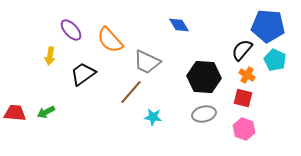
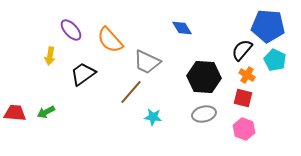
blue diamond: moved 3 px right, 3 px down
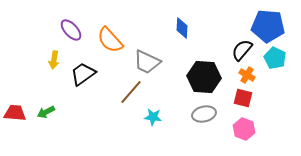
blue diamond: rotated 35 degrees clockwise
yellow arrow: moved 4 px right, 4 px down
cyan pentagon: moved 2 px up
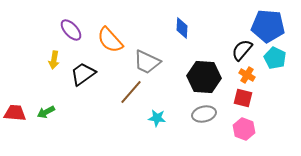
cyan star: moved 4 px right, 1 px down
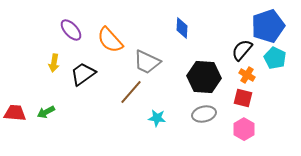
blue pentagon: rotated 24 degrees counterclockwise
yellow arrow: moved 3 px down
pink hexagon: rotated 10 degrees clockwise
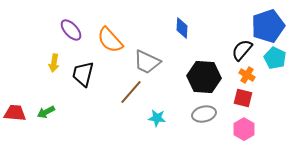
black trapezoid: rotated 40 degrees counterclockwise
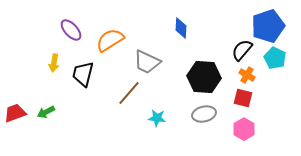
blue diamond: moved 1 px left
orange semicircle: rotated 100 degrees clockwise
brown line: moved 2 px left, 1 px down
red trapezoid: rotated 25 degrees counterclockwise
